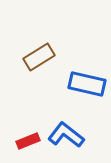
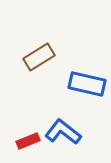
blue L-shape: moved 3 px left, 3 px up
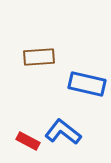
brown rectangle: rotated 28 degrees clockwise
red rectangle: rotated 50 degrees clockwise
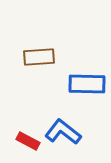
blue rectangle: rotated 12 degrees counterclockwise
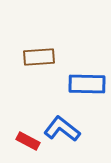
blue L-shape: moved 1 px left, 3 px up
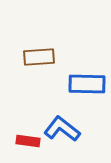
red rectangle: rotated 20 degrees counterclockwise
